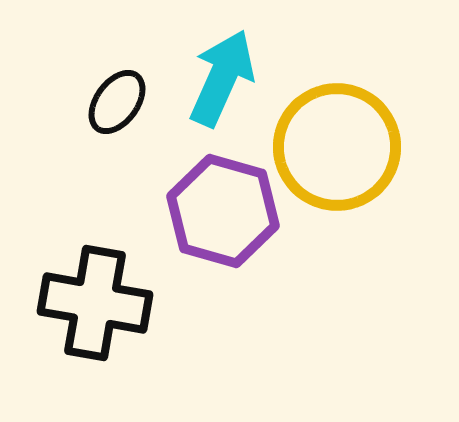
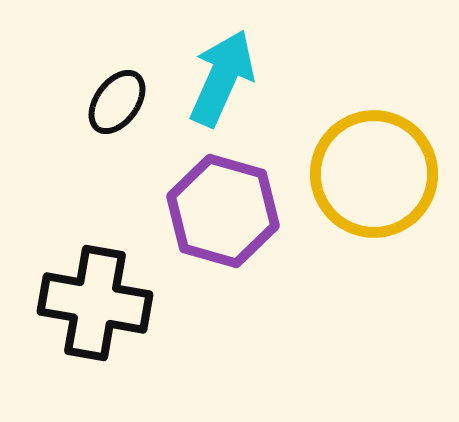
yellow circle: moved 37 px right, 27 px down
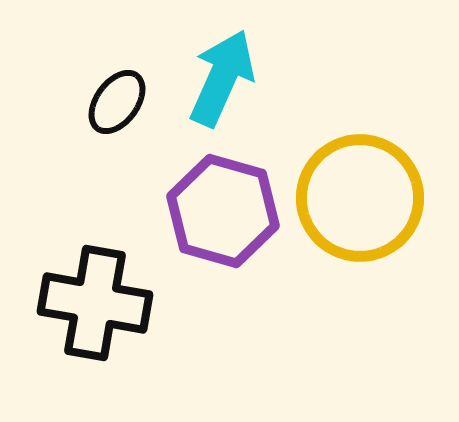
yellow circle: moved 14 px left, 24 px down
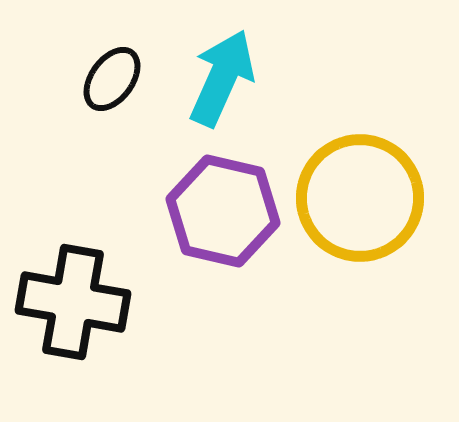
black ellipse: moved 5 px left, 23 px up
purple hexagon: rotated 3 degrees counterclockwise
black cross: moved 22 px left, 1 px up
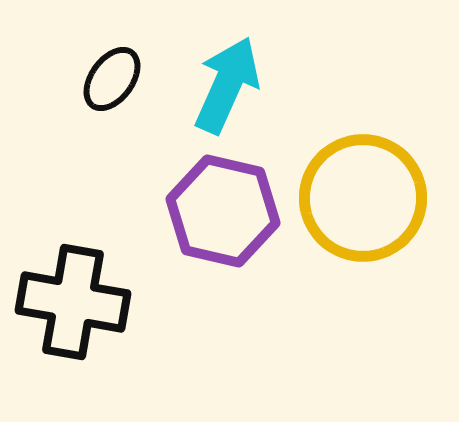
cyan arrow: moved 5 px right, 7 px down
yellow circle: moved 3 px right
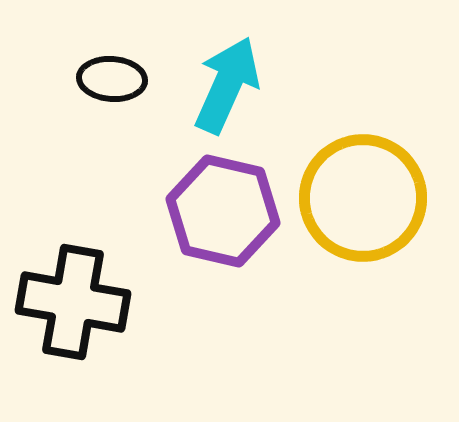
black ellipse: rotated 58 degrees clockwise
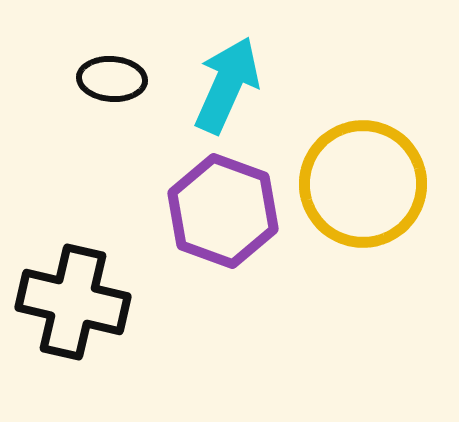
yellow circle: moved 14 px up
purple hexagon: rotated 7 degrees clockwise
black cross: rotated 3 degrees clockwise
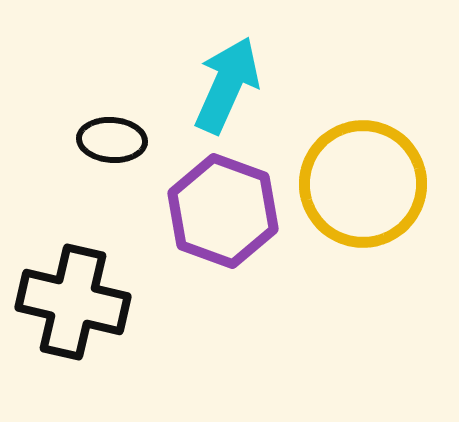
black ellipse: moved 61 px down
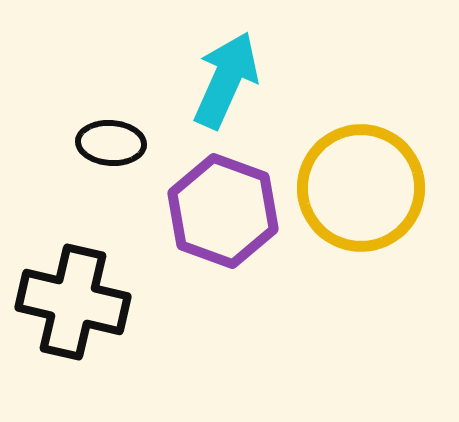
cyan arrow: moved 1 px left, 5 px up
black ellipse: moved 1 px left, 3 px down
yellow circle: moved 2 px left, 4 px down
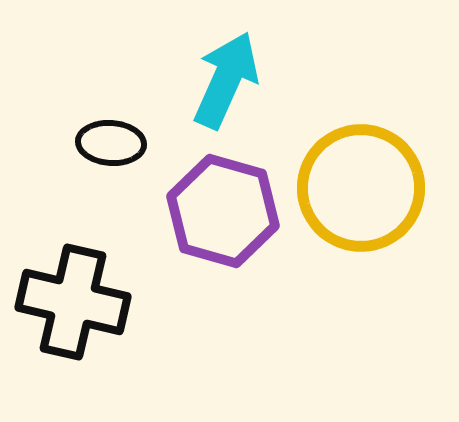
purple hexagon: rotated 4 degrees counterclockwise
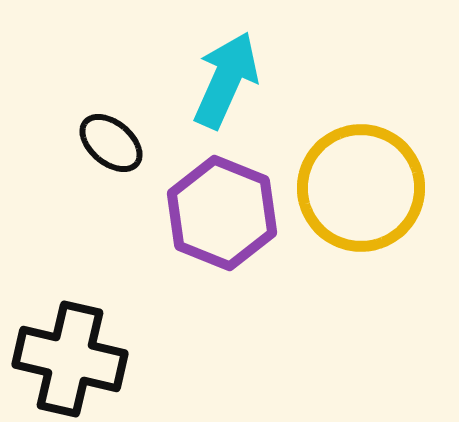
black ellipse: rotated 36 degrees clockwise
purple hexagon: moved 1 px left, 2 px down; rotated 6 degrees clockwise
black cross: moved 3 px left, 57 px down
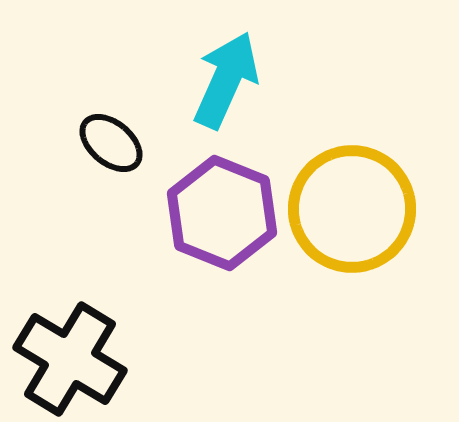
yellow circle: moved 9 px left, 21 px down
black cross: rotated 18 degrees clockwise
